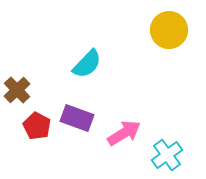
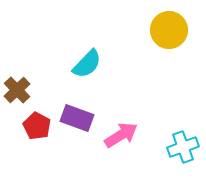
pink arrow: moved 3 px left, 2 px down
cyan cross: moved 16 px right, 8 px up; rotated 16 degrees clockwise
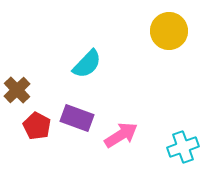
yellow circle: moved 1 px down
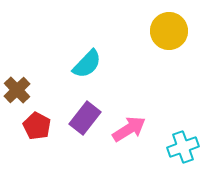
purple rectangle: moved 8 px right; rotated 72 degrees counterclockwise
pink arrow: moved 8 px right, 6 px up
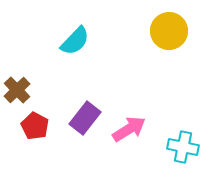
cyan semicircle: moved 12 px left, 23 px up
red pentagon: moved 2 px left
cyan cross: rotated 32 degrees clockwise
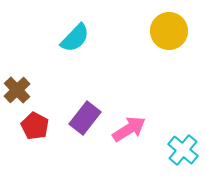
cyan semicircle: moved 3 px up
cyan cross: moved 3 px down; rotated 28 degrees clockwise
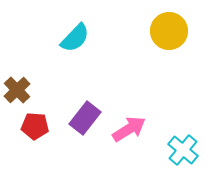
red pentagon: rotated 24 degrees counterclockwise
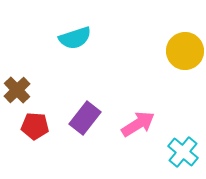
yellow circle: moved 16 px right, 20 px down
cyan semicircle: rotated 28 degrees clockwise
pink arrow: moved 9 px right, 5 px up
cyan cross: moved 2 px down
